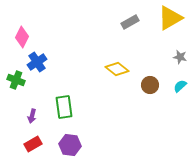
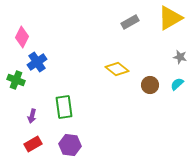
cyan semicircle: moved 3 px left, 2 px up
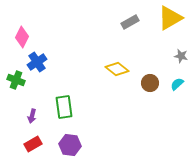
gray star: moved 1 px right, 1 px up
brown circle: moved 2 px up
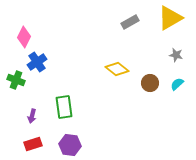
pink diamond: moved 2 px right
gray star: moved 5 px left, 1 px up
red rectangle: rotated 12 degrees clockwise
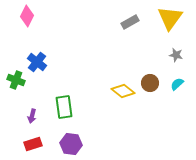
yellow triangle: rotated 24 degrees counterclockwise
pink diamond: moved 3 px right, 21 px up
blue cross: rotated 18 degrees counterclockwise
yellow diamond: moved 6 px right, 22 px down
purple hexagon: moved 1 px right, 1 px up
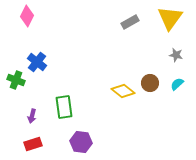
purple hexagon: moved 10 px right, 2 px up
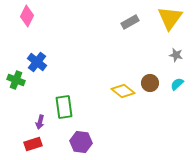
purple arrow: moved 8 px right, 6 px down
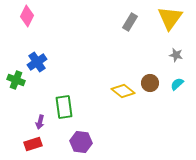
gray rectangle: rotated 30 degrees counterclockwise
blue cross: rotated 18 degrees clockwise
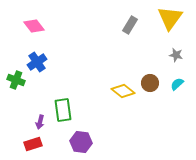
pink diamond: moved 7 px right, 10 px down; rotated 65 degrees counterclockwise
gray rectangle: moved 3 px down
green rectangle: moved 1 px left, 3 px down
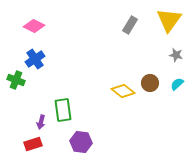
yellow triangle: moved 1 px left, 2 px down
pink diamond: rotated 25 degrees counterclockwise
blue cross: moved 2 px left, 3 px up
purple arrow: moved 1 px right
